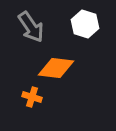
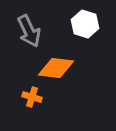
gray arrow: moved 2 px left, 4 px down; rotated 8 degrees clockwise
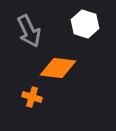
orange diamond: moved 2 px right
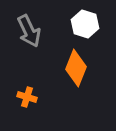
orange diamond: moved 18 px right; rotated 75 degrees counterclockwise
orange cross: moved 5 px left
